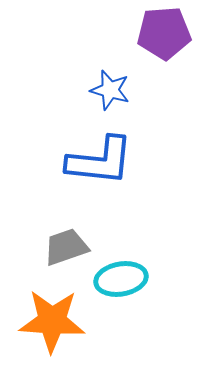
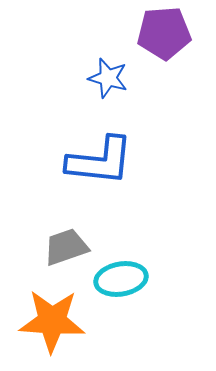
blue star: moved 2 px left, 12 px up
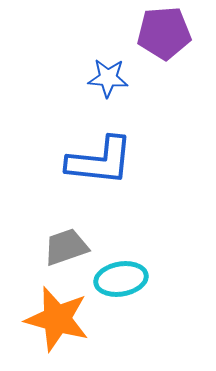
blue star: rotated 12 degrees counterclockwise
orange star: moved 5 px right, 2 px up; rotated 12 degrees clockwise
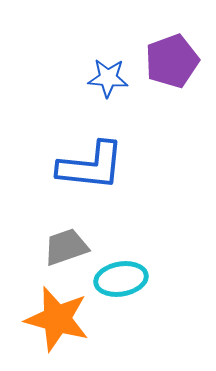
purple pentagon: moved 8 px right, 28 px down; rotated 16 degrees counterclockwise
blue L-shape: moved 9 px left, 5 px down
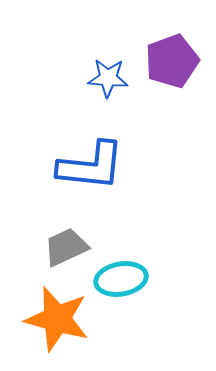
gray trapezoid: rotated 6 degrees counterclockwise
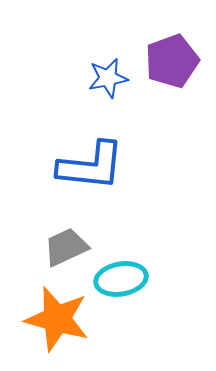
blue star: rotated 15 degrees counterclockwise
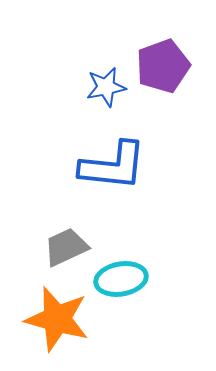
purple pentagon: moved 9 px left, 5 px down
blue star: moved 2 px left, 9 px down
blue L-shape: moved 22 px right
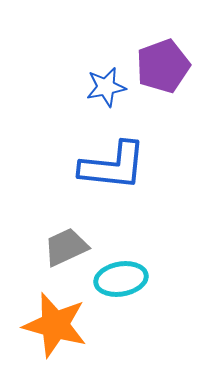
orange star: moved 2 px left, 6 px down
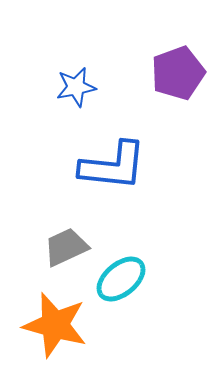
purple pentagon: moved 15 px right, 7 px down
blue star: moved 30 px left
cyan ellipse: rotated 30 degrees counterclockwise
